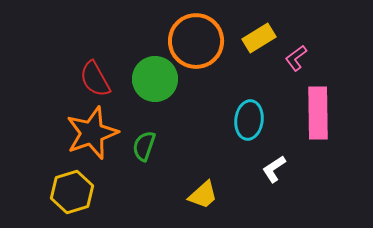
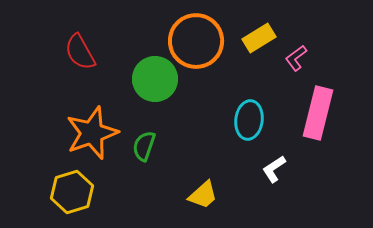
red semicircle: moved 15 px left, 27 px up
pink rectangle: rotated 15 degrees clockwise
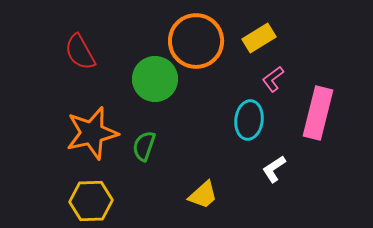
pink L-shape: moved 23 px left, 21 px down
orange star: rotated 6 degrees clockwise
yellow hexagon: moved 19 px right, 9 px down; rotated 15 degrees clockwise
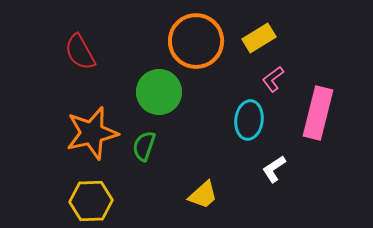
green circle: moved 4 px right, 13 px down
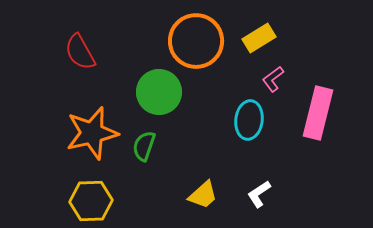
white L-shape: moved 15 px left, 25 px down
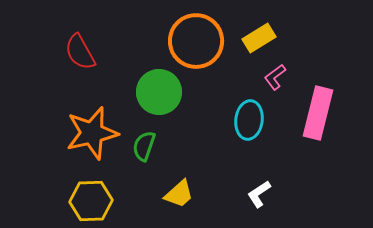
pink L-shape: moved 2 px right, 2 px up
yellow trapezoid: moved 24 px left, 1 px up
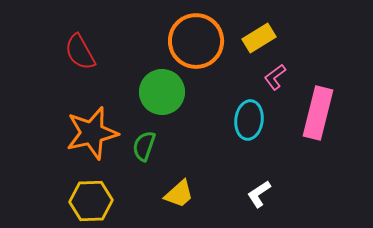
green circle: moved 3 px right
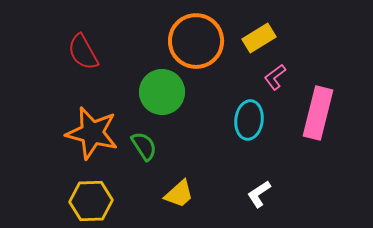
red semicircle: moved 3 px right
orange star: rotated 28 degrees clockwise
green semicircle: rotated 128 degrees clockwise
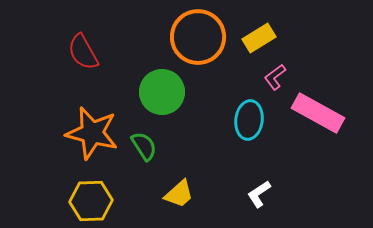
orange circle: moved 2 px right, 4 px up
pink rectangle: rotated 75 degrees counterclockwise
